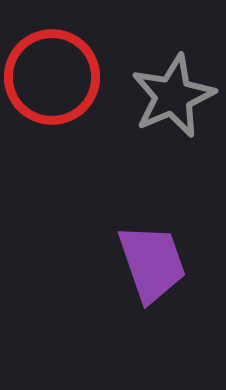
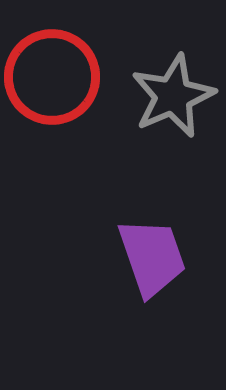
purple trapezoid: moved 6 px up
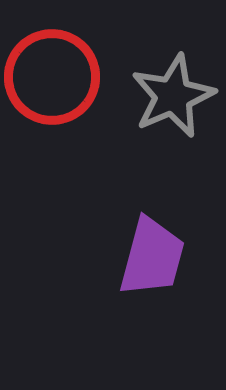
purple trapezoid: rotated 34 degrees clockwise
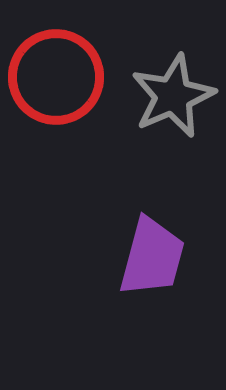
red circle: moved 4 px right
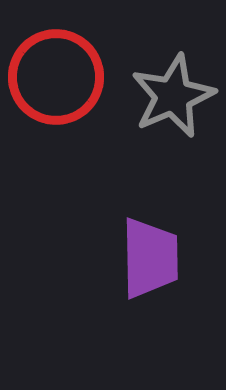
purple trapezoid: moved 2 px left, 1 px down; rotated 16 degrees counterclockwise
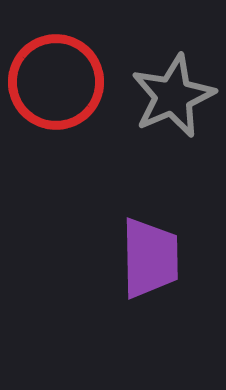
red circle: moved 5 px down
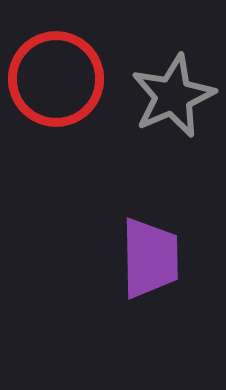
red circle: moved 3 px up
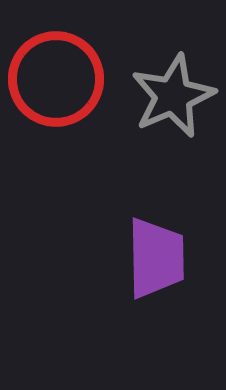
purple trapezoid: moved 6 px right
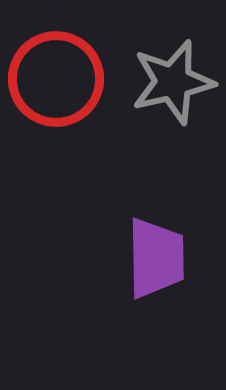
gray star: moved 14 px up; rotated 10 degrees clockwise
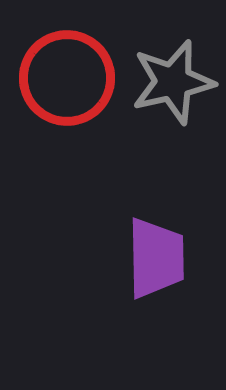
red circle: moved 11 px right, 1 px up
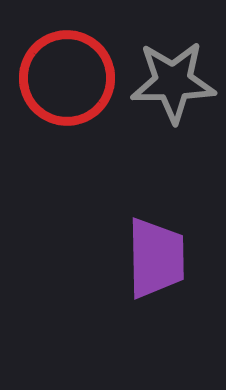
gray star: rotated 12 degrees clockwise
